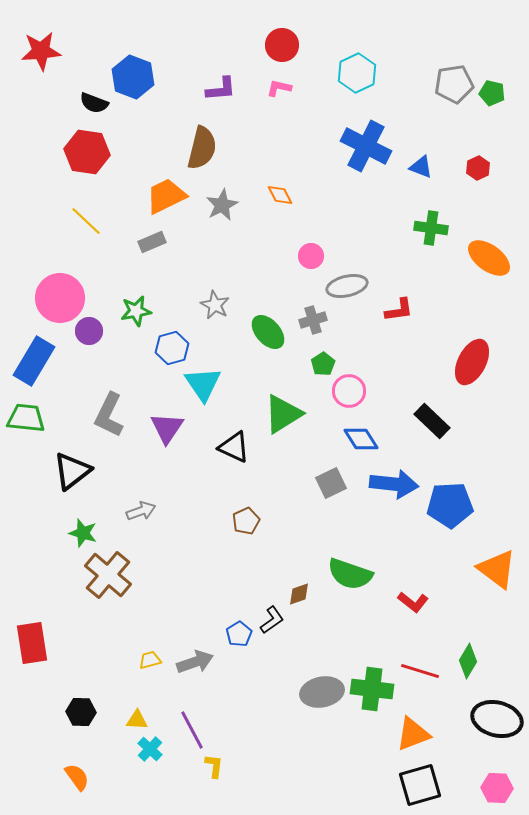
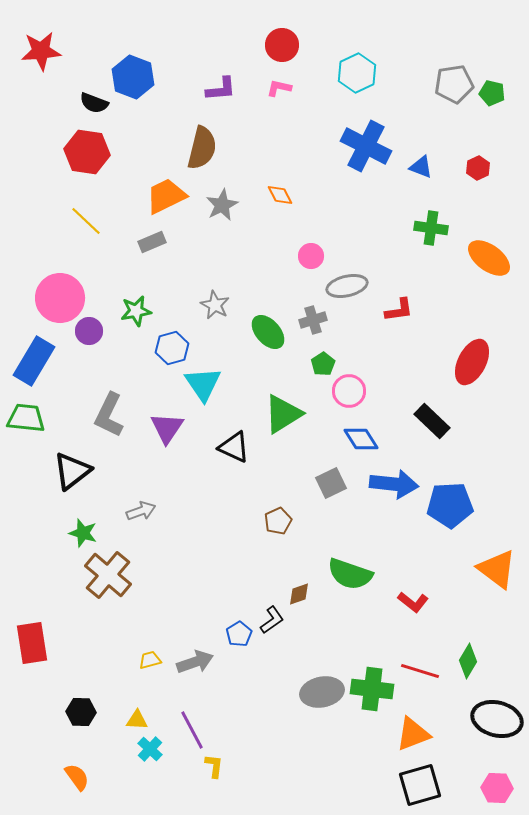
brown pentagon at (246, 521): moved 32 px right
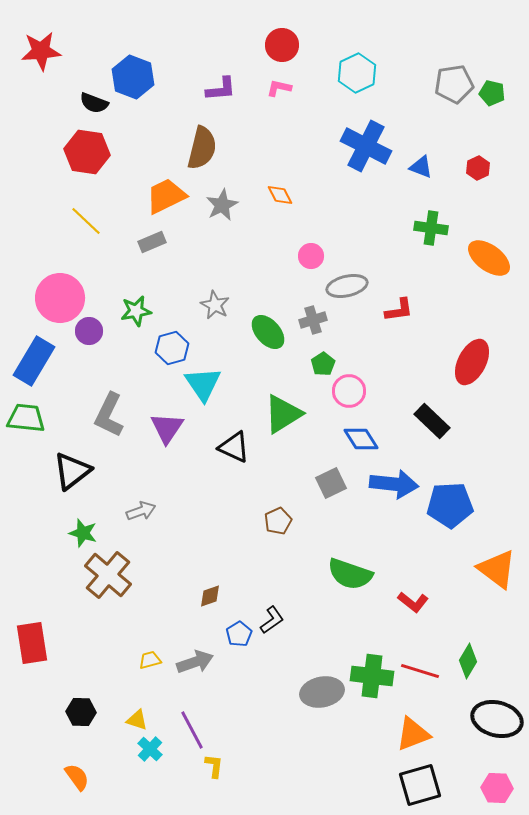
brown diamond at (299, 594): moved 89 px left, 2 px down
green cross at (372, 689): moved 13 px up
yellow triangle at (137, 720): rotated 15 degrees clockwise
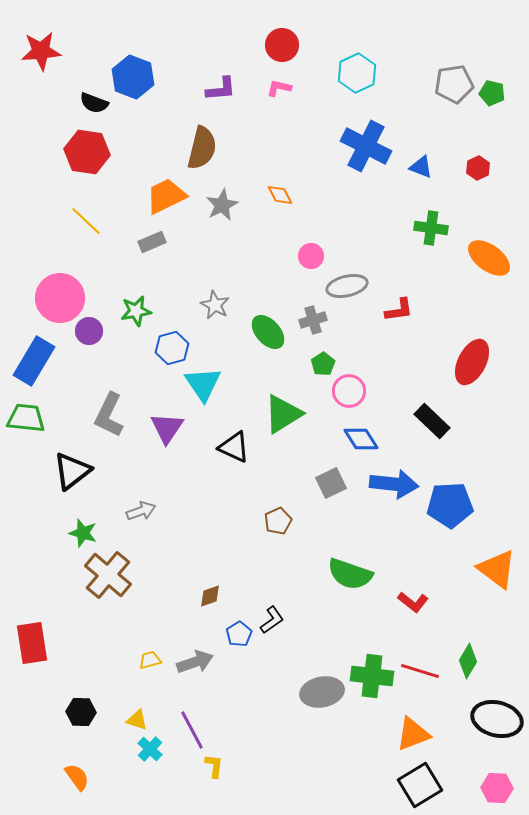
black square at (420, 785): rotated 15 degrees counterclockwise
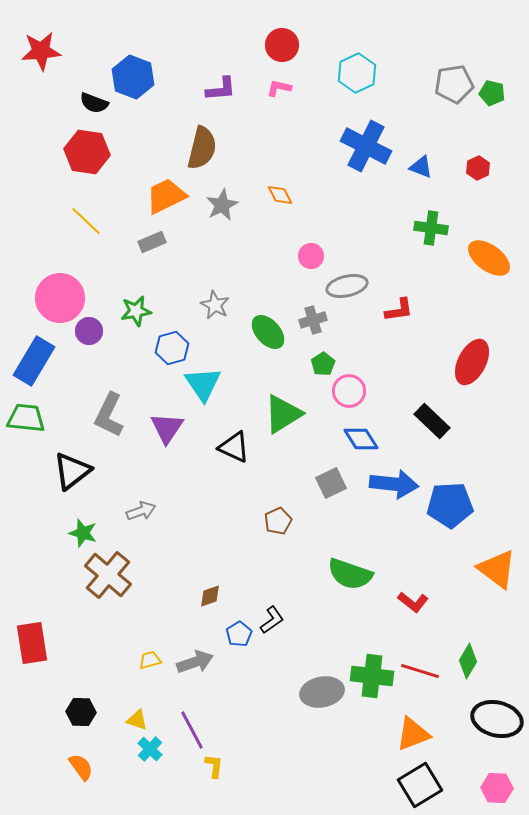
orange semicircle at (77, 777): moved 4 px right, 10 px up
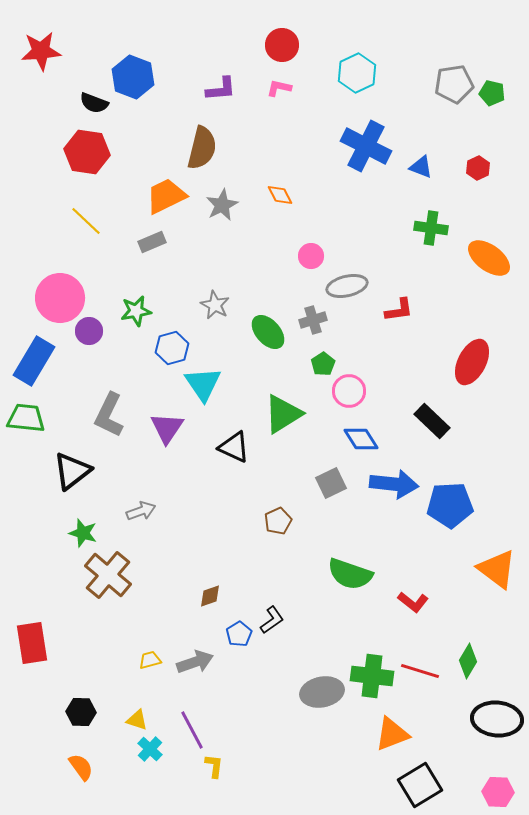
black ellipse at (497, 719): rotated 9 degrees counterclockwise
orange triangle at (413, 734): moved 21 px left
pink hexagon at (497, 788): moved 1 px right, 4 px down
